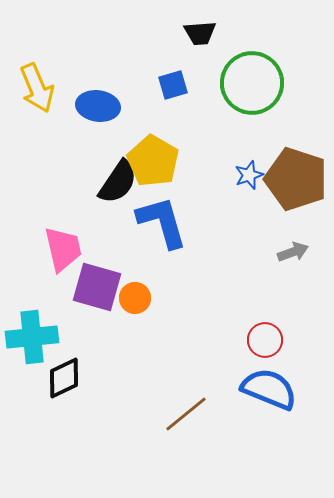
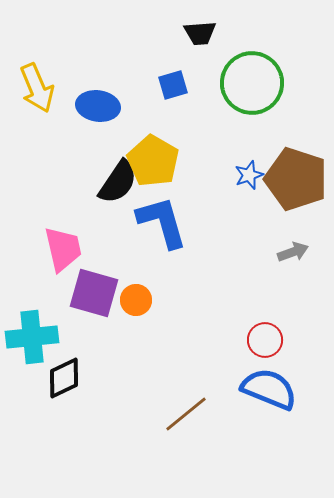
purple square: moved 3 px left, 6 px down
orange circle: moved 1 px right, 2 px down
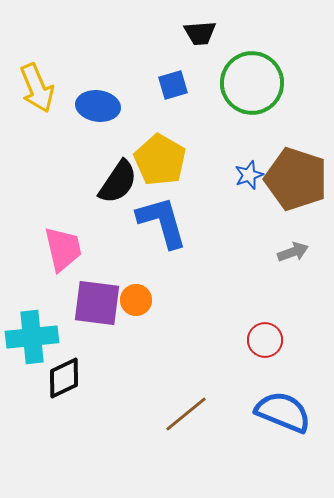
yellow pentagon: moved 7 px right, 1 px up
purple square: moved 3 px right, 10 px down; rotated 9 degrees counterclockwise
blue semicircle: moved 14 px right, 23 px down
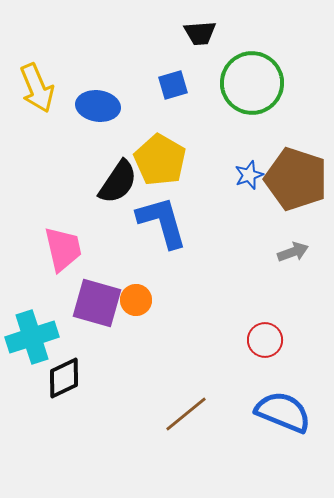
purple square: rotated 9 degrees clockwise
cyan cross: rotated 12 degrees counterclockwise
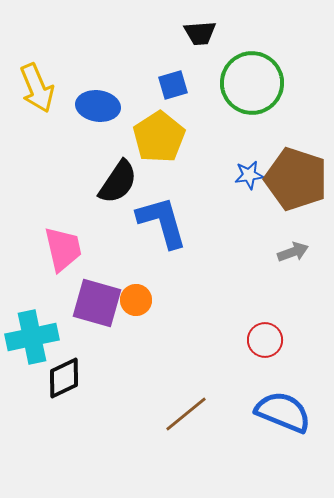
yellow pentagon: moved 1 px left, 23 px up; rotated 9 degrees clockwise
blue star: rotated 12 degrees clockwise
cyan cross: rotated 6 degrees clockwise
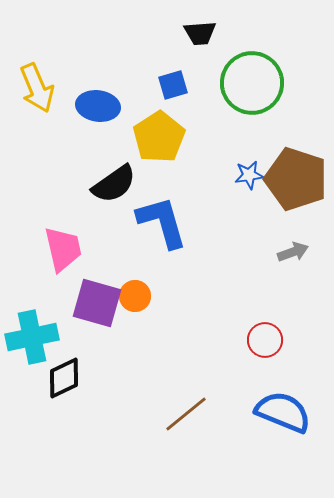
black semicircle: moved 4 px left, 2 px down; rotated 21 degrees clockwise
orange circle: moved 1 px left, 4 px up
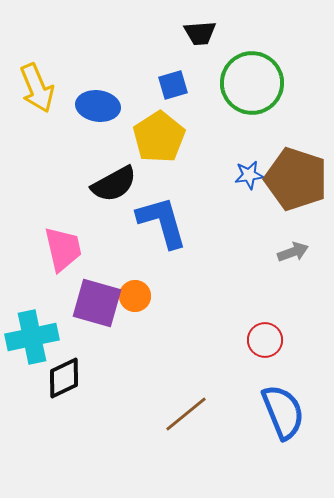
black semicircle: rotated 6 degrees clockwise
blue semicircle: rotated 46 degrees clockwise
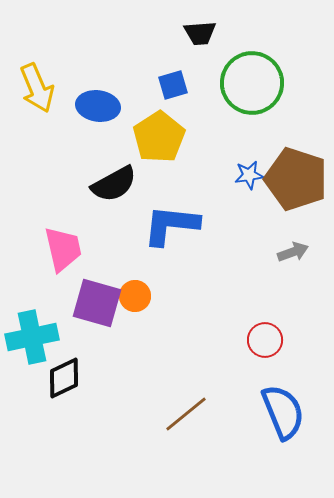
blue L-shape: moved 9 px right, 3 px down; rotated 68 degrees counterclockwise
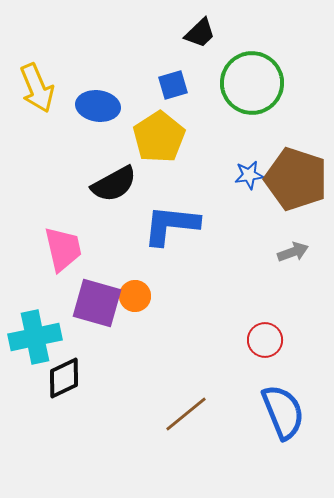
black trapezoid: rotated 40 degrees counterclockwise
cyan cross: moved 3 px right
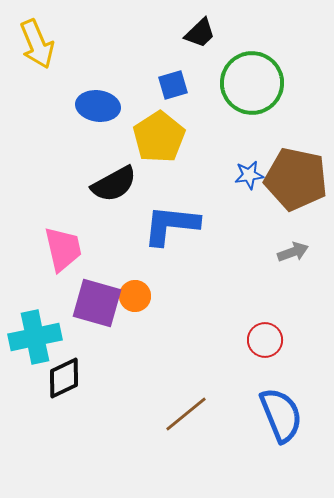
yellow arrow: moved 44 px up
brown pentagon: rotated 6 degrees counterclockwise
blue semicircle: moved 2 px left, 3 px down
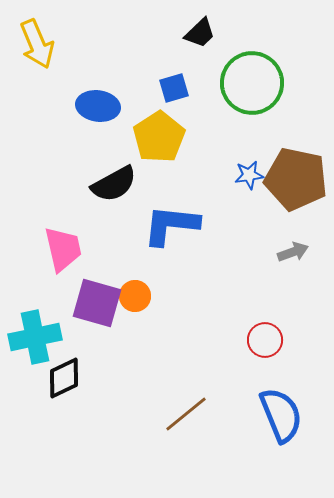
blue square: moved 1 px right, 3 px down
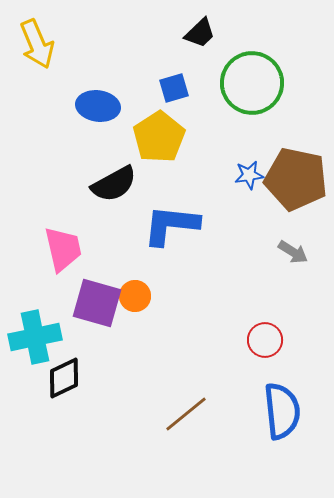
gray arrow: rotated 52 degrees clockwise
blue semicircle: moved 1 px right, 4 px up; rotated 16 degrees clockwise
